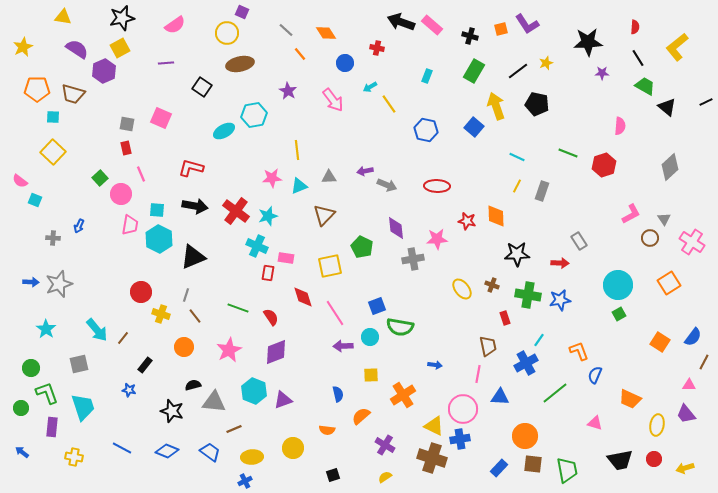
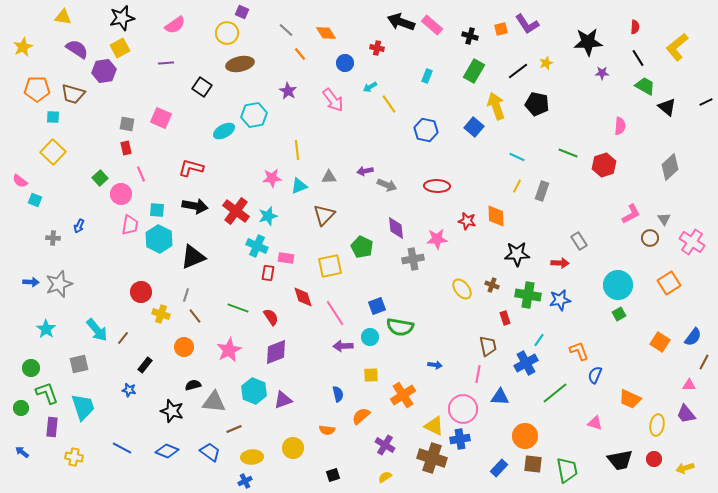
purple hexagon at (104, 71): rotated 15 degrees clockwise
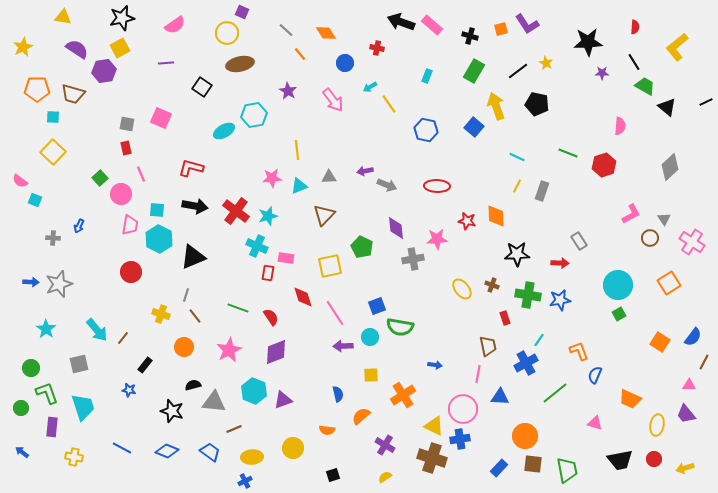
black line at (638, 58): moved 4 px left, 4 px down
yellow star at (546, 63): rotated 24 degrees counterclockwise
red circle at (141, 292): moved 10 px left, 20 px up
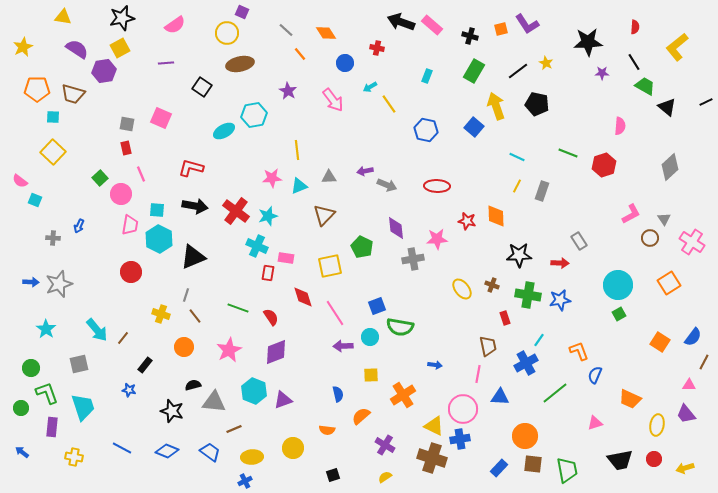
black star at (517, 254): moved 2 px right, 1 px down
pink triangle at (595, 423): rotated 35 degrees counterclockwise
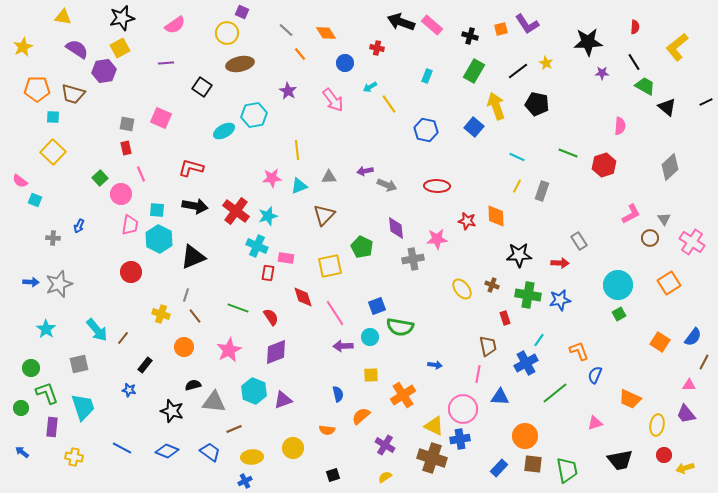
red circle at (654, 459): moved 10 px right, 4 px up
